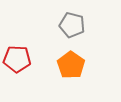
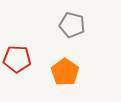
orange pentagon: moved 6 px left, 7 px down
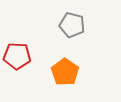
red pentagon: moved 3 px up
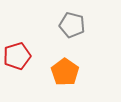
red pentagon: rotated 20 degrees counterclockwise
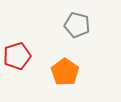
gray pentagon: moved 5 px right
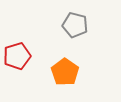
gray pentagon: moved 2 px left
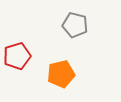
orange pentagon: moved 4 px left, 2 px down; rotated 24 degrees clockwise
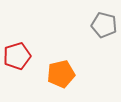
gray pentagon: moved 29 px right
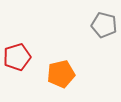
red pentagon: moved 1 px down
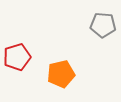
gray pentagon: moved 1 px left; rotated 10 degrees counterclockwise
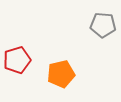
red pentagon: moved 3 px down
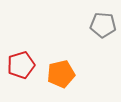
red pentagon: moved 4 px right, 5 px down
